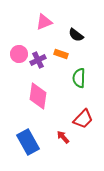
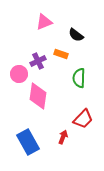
pink circle: moved 20 px down
purple cross: moved 1 px down
red arrow: rotated 64 degrees clockwise
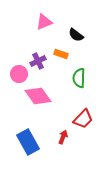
pink diamond: rotated 44 degrees counterclockwise
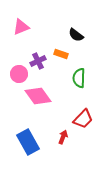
pink triangle: moved 23 px left, 5 px down
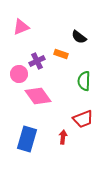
black semicircle: moved 3 px right, 2 px down
purple cross: moved 1 px left
green semicircle: moved 5 px right, 3 px down
red trapezoid: rotated 25 degrees clockwise
red arrow: rotated 16 degrees counterclockwise
blue rectangle: moved 1 px left, 3 px up; rotated 45 degrees clockwise
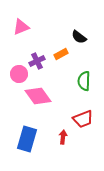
orange rectangle: rotated 48 degrees counterclockwise
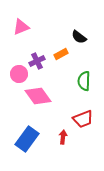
blue rectangle: rotated 20 degrees clockwise
